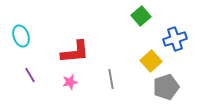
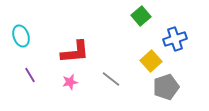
gray line: rotated 42 degrees counterclockwise
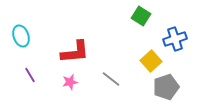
green square: rotated 18 degrees counterclockwise
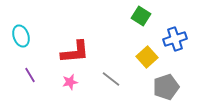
yellow square: moved 4 px left, 4 px up
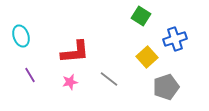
gray line: moved 2 px left
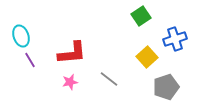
green square: rotated 24 degrees clockwise
red L-shape: moved 3 px left, 1 px down
purple line: moved 15 px up
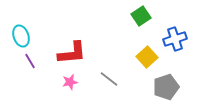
purple line: moved 1 px down
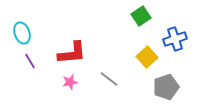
cyan ellipse: moved 1 px right, 3 px up
